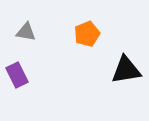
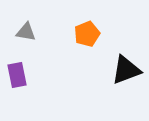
black triangle: rotated 12 degrees counterclockwise
purple rectangle: rotated 15 degrees clockwise
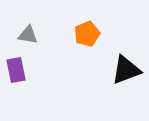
gray triangle: moved 2 px right, 3 px down
purple rectangle: moved 1 px left, 5 px up
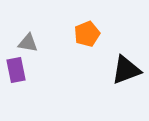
gray triangle: moved 8 px down
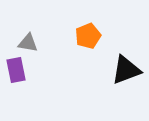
orange pentagon: moved 1 px right, 2 px down
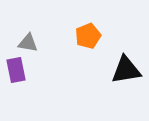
black triangle: rotated 12 degrees clockwise
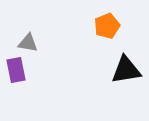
orange pentagon: moved 19 px right, 10 px up
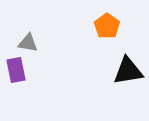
orange pentagon: rotated 15 degrees counterclockwise
black triangle: moved 2 px right, 1 px down
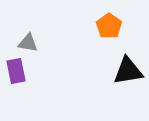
orange pentagon: moved 2 px right
purple rectangle: moved 1 px down
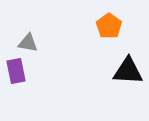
black triangle: rotated 12 degrees clockwise
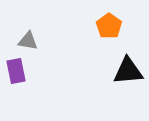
gray triangle: moved 2 px up
black triangle: rotated 8 degrees counterclockwise
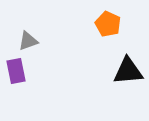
orange pentagon: moved 1 px left, 2 px up; rotated 10 degrees counterclockwise
gray triangle: rotated 30 degrees counterclockwise
